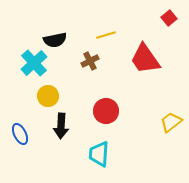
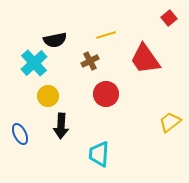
red circle: moved 17 px up
yellow trapezoid: moved 1 px left
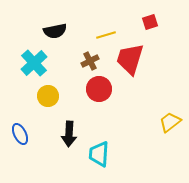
red square: moved 19 px left, 4 px down; rotated 21 degrees clockwise
black semicircle: moved 9 px up
red trapezoid: moved 15 px left; rotated 52 degrees clockwise
red circle: moved 7 px left, 5 px up
black arrow: moved 8 px right, 8 px down
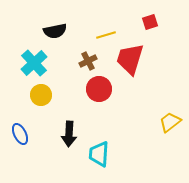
brown cross: moved 2 px left
yellow circle: moved 7 px left, 1 px up
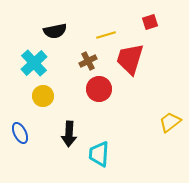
yellow circle: moved 2 px right, 1 px down
blue ellipse: moved 1 px up
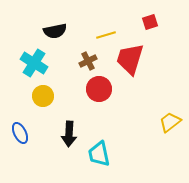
cyan cross: rotated 16 degrees counterclockwise
cyan trapezoid: rotated 16 degrees counterclockwise
